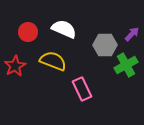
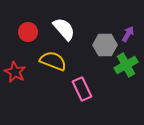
white semicircle: rotated 25 degrees clockwise
purple arrow: moved 4 px left; rotated 14 degrees counterclockwise
red star: moved 6 px down; rotated 15 degrees counterclockwise
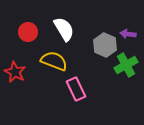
white semicircle: rotated 10 degrees clockwise
purple arrow: rotated 112 degrees counterclockwise
gray hexagon: rotated 25 degrees clockwise
yellow semicircle: moved 1 px right
pink rectangle: moved 6 px left
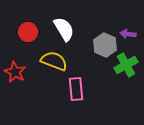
pink rectangle: rotated 20 degrees clockwise
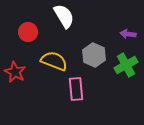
white semicircle: moved 13 px up
gray hexagon: moved 11 px left, 10 px down
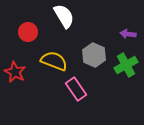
pink rectangle: rotated 30 degrees counterclockwise
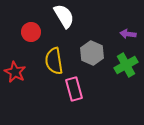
red circle: moved 3 px right
gray hexagon: moved 2 px left, 2 px up
yellow semicircle: rotated 120 degrees counterclockwise
pink rectangle: moved 2 px left; rotated 20 degrees clockwise
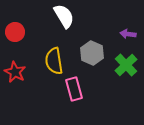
red circle: moved 16 px left
green cross: rotated 15 degrees counterclockwise
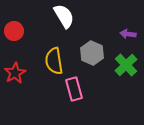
red circle: moved 1 px left, 1 px up
red star: moved 1 px down; rotated 15 degrees clockwise
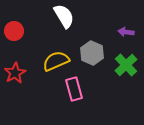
purple arrow: moved 2 px left, 2 px up
yellow semicircle: moved 2 px right; rotated 76 degrees clockwise
